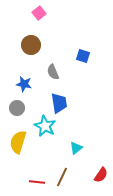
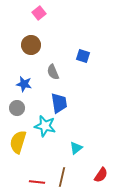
cyan star: rotated 15 degrees counterclockwise
brown line: rotated 12 degrees counterclockwise
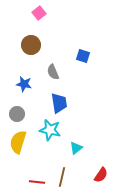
gray circle: moved 6 px down
cyan star: moved 5 px right, 4 px down
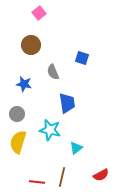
blue square: moved 1 px left, 2 px down
blue trapezoid: moved 8 px right
red semicircle: rotated 28 degrees clockwise
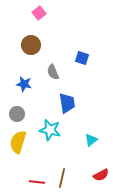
cyan triangle: moved 15 px right, 8 px up
brown line: moved 1 px down
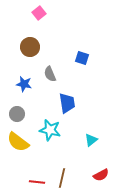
brown circle: moved 1 px left, 2 px down
gray semicircle: moved 3 px left, 2 px down
yellow semicircle: rotated 70 degrees counterclockwise
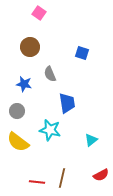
pink square: rotated 16 degrees counterclockwise
blue square: moved 5 px up
gray circle: moved 3 px up
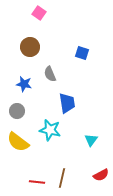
cyan triangle: rotated 16 degrees counterclockwise
